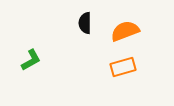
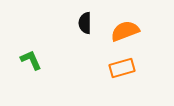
green L-shape: rotated 85 degrees counterclockwise
orange rectangle: moved 1 px left, 1 px down
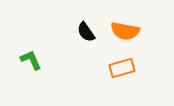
black semicircle: moved 1 px right, 9 px down; rotated 35 degrees counterclockwise
orange semicircle: rotated 148 degrees counterclockwise
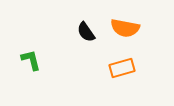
orange semicircle: moved 3 px up
green L-shape: rotated 10 degrees clockwise
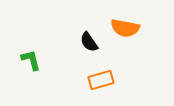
black semicircle: moved 3 px right, 10 px down
orange rectangle: moved 21 px left, 12 px down
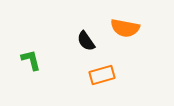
black semicircle: moved 3 px left, 1 px up
orange rectangle: moved 1 px right, 5 px up
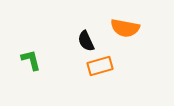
black semicircle: rotated 10 degrees clockwise
orange rectangle: moved 2 px left, 9 px up
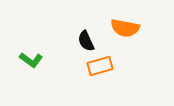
green L-shape: rotated 140 degrees clockwise
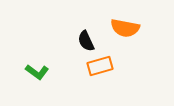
green L-shape: moved 6 px right, 12 px down
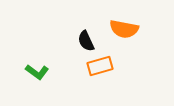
orange semicircle: moved 1 px left, 1 px down
